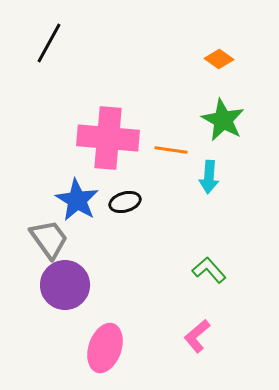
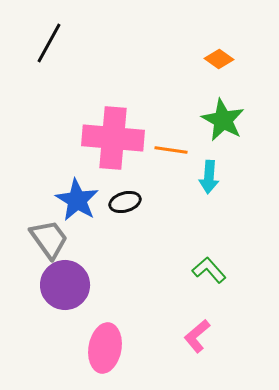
pink cross: moved 5 px right
pink ellipse: rotated 9 degrees counterclockwise
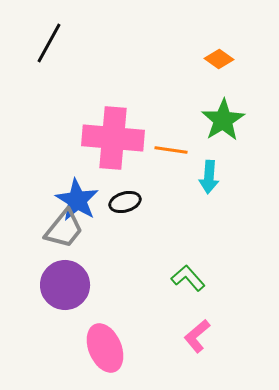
green star: rotated 12 degrees clockwise
gray trapezoid: moved 15 px right, 10 px up; rotated 75 degrees clockwise
green L-shape: moved 21 px left, 8 px down
pink ellipse: rotated 33 degrees counterclockwise
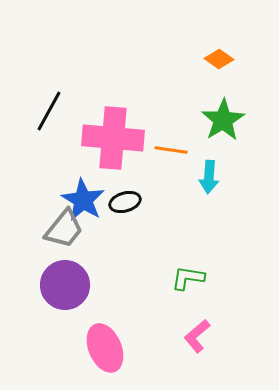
black line: moved 68 px down
blue star: moved 6 px right
green L-shape: rotated 40 degrees counterclockwise
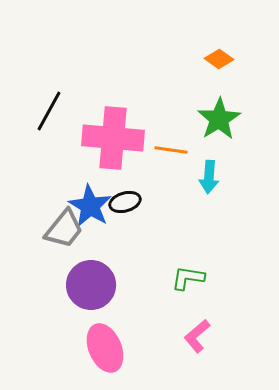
green star: moved 4 px left, 1 px up
blue star: moved 7 px right, 6 px down
purple circle: moved 26 px right
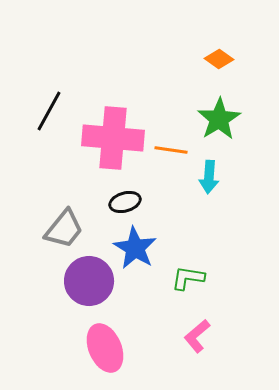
blue star: moved 45 px right, 42 px down
purple circle: moved 2 px left, 4 px up
